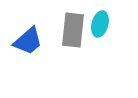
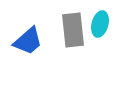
gray rectangle: rotated 12 degrees counterclockwise
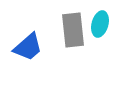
blue trapezoid: moved 6 px down
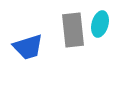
blue trapezoid: rotated 24 degrees clockwise
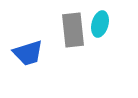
blue trapezoid: moved 6 px down
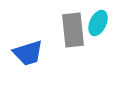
cyan ellipse: moved 2 px left, 1 px up; rotated 10 degrees clockwise
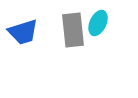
blue trapezoid: moved 5 px left, 21 px up
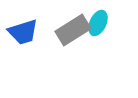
gray rectangle: rotated 64 degrees clockwise
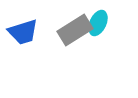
gray rectangle: moved 2 px right
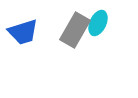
gray rectangle: rotated 28 degrees counterclockwise
